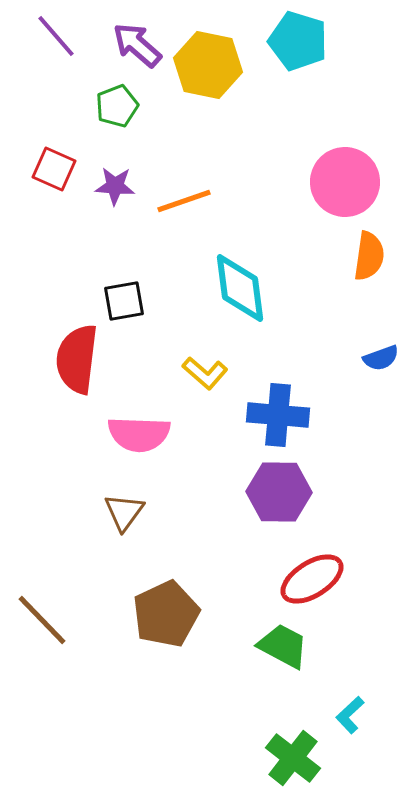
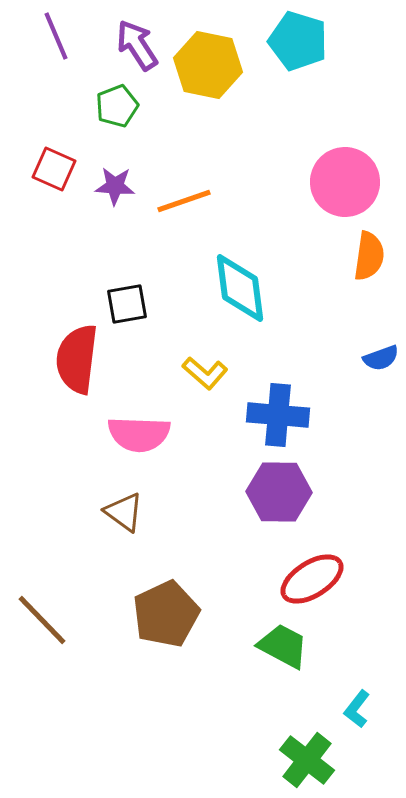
purple line: rotated 18 degrees clockwise
purple arrow: rotated 16 degrees clockwise
black square: moved 3 px right, 3 px down
brown triangle: rotated 30 degrees counterclockwise
cyan L-shape: moved 7 px right, 6 px up; rotated 9 degrees counterclockwise
green cross: moved 14 px right, 2 px down
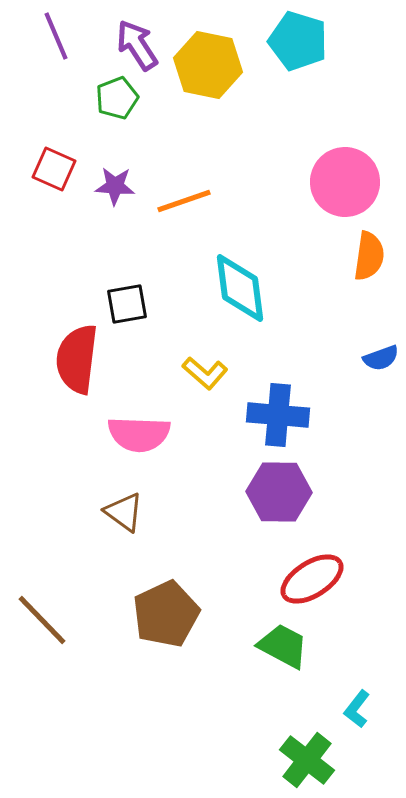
green pentagon: moved 8 px up
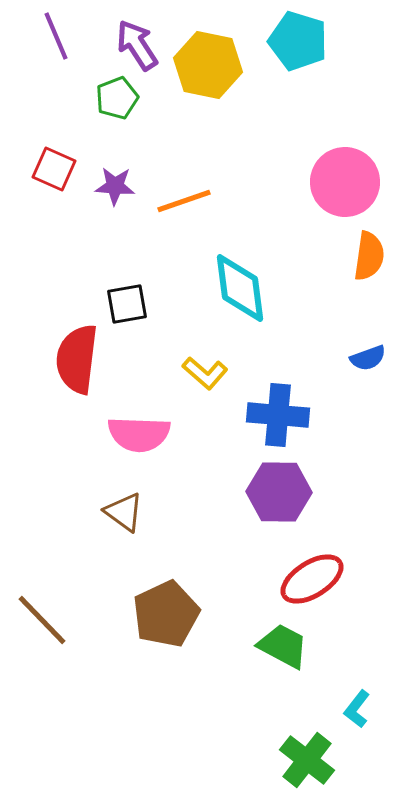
blue semicircle: moved 13 px left
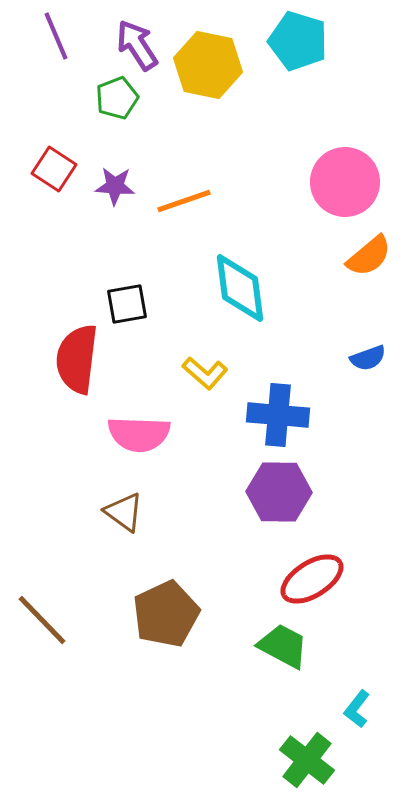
red square: rotated 9 degrees clockwise
orange semicircle: rotated 42 degrees clockwise
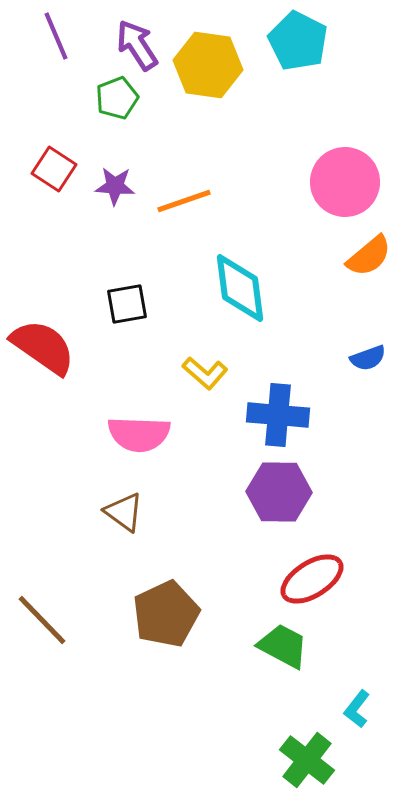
cyan pentagon: rotated 10 degrees clockwise
yellow hexagon: rotated 4 degrees counterclockwise
red semicircle: moved 34 px left, 12 px up; rotated 118 degrees clockwise
